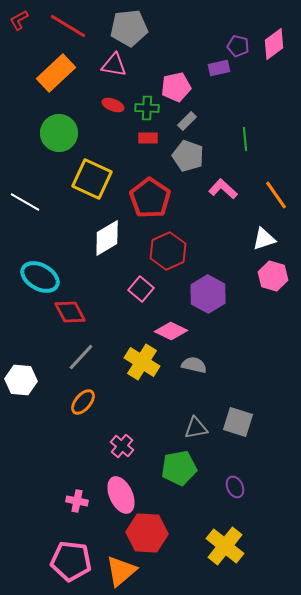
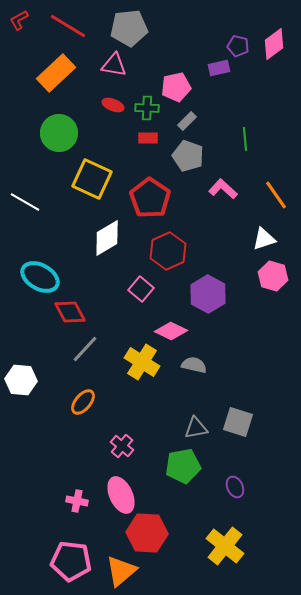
gray line at (81, 357): moved 4 px right, 8 px up
green pentagon at (179, 468): moved 4 px right, 2 px up
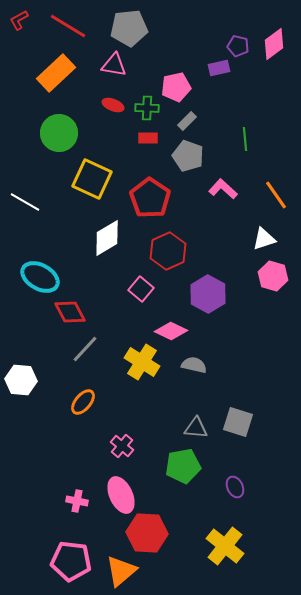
gray triangle at (196, 428): rotated 15 degrees clockwise
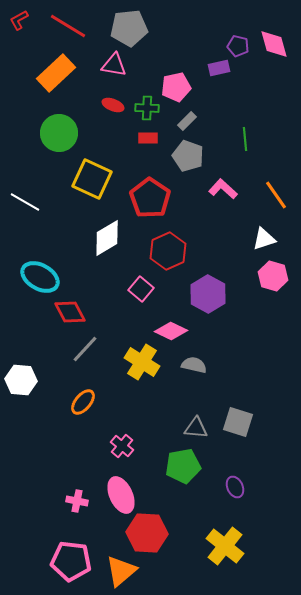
pink diamond at (274, 44): rotated 68 degrees counterclockwise
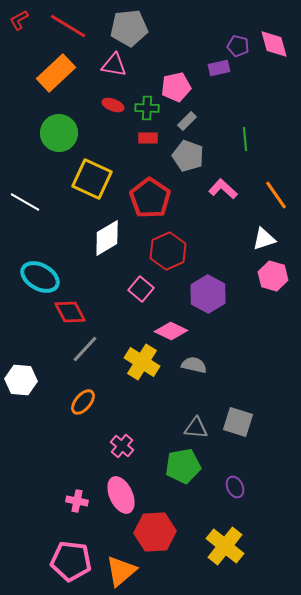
red hexagon at (147, 533): moved 8 px right, 1 px up; rotated 6 degrees counterclockwise
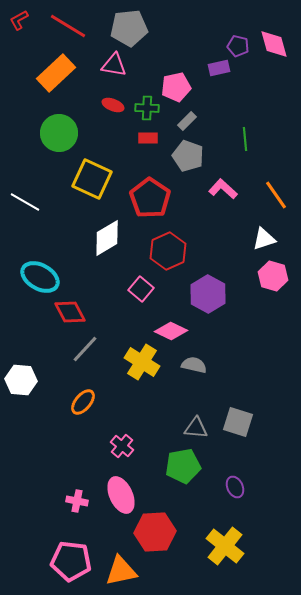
orange triangle at (121, 571): rotated 28 degrees clockwise
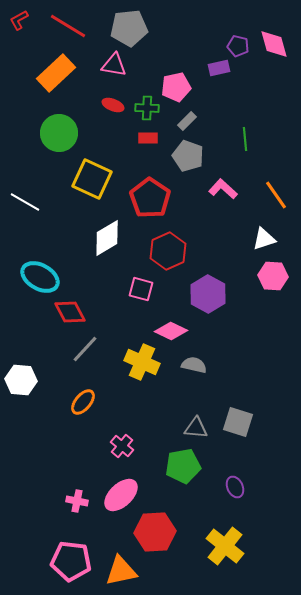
pink hexagon at (273, 276): rotated 12 degrees counterclockwise
pink square at (141, 289): rotated 25 degrees counterclockwise
yellow cross at (142, 362): rotated 8 degrees counterclockwise
pink ellipse at (121, 495): rotated 72 degrees clockwise
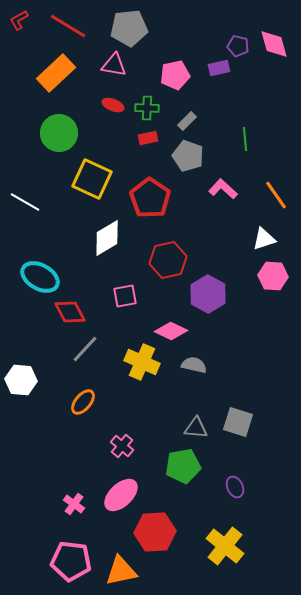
pink pentagon at (176, 87): moved 1 px left, 12 px up
red rectangle at (148, 138): rotated 12 degrees counterclockwise
red hexagon at (168, 251): moved 9 px down; rotated 12 degrees clockwise
pink square at (141, 289): moved 16 px left, 7 px down; rotated 25 degrees counterclockwise
pink cross at (77, 501): moved 3 px left, 3 px down; rotated 25 degrees clockwise
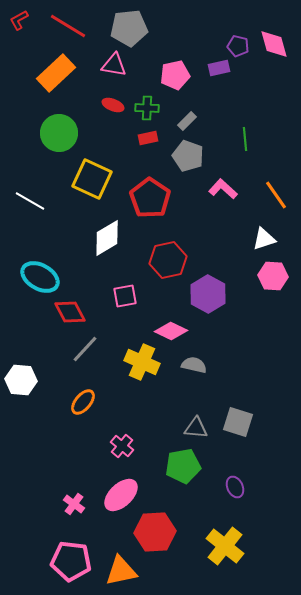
white line at (25, 202): moved 5 px right, 1 px up
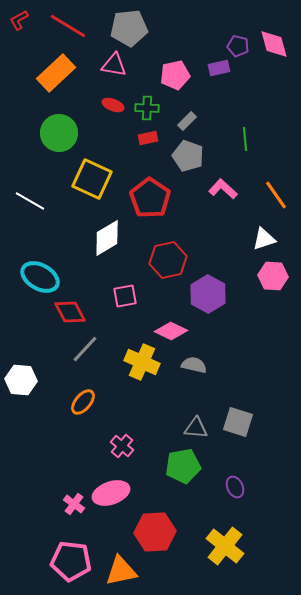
pink ellipse at (121, 495): moved 10 px left, 2 px up; rotated 24 degrees clockwise
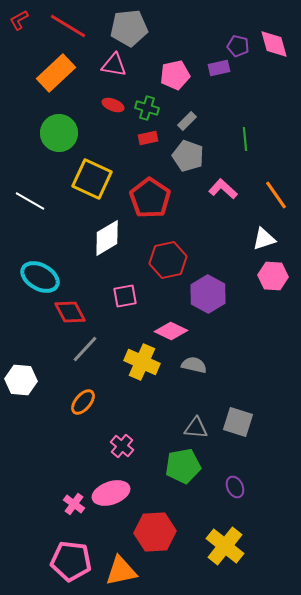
green cross at (147, 108): rotated 15 degrees clockwise
